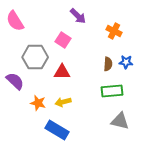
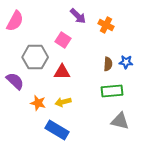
pink semicircle: rotated 120 degrees counterclockwise
orange cross: moved 8 px left, 6 px up
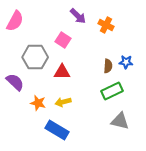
brown semicircle: moved 2 px down
purple semicircle: moved 1 px down
green rectangle: rotated 20 degrees counterclockwise
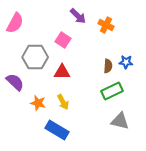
pink semicircle: moved 2 px down
yellow arrow: rotated 105 degrees counterclockwise
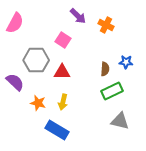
gray hexagon: moved 1 px right, 3 px down
brown semicircle: moved 3 px left, 3 px down
yellow arrow: rotated 42 degrees clockwise
